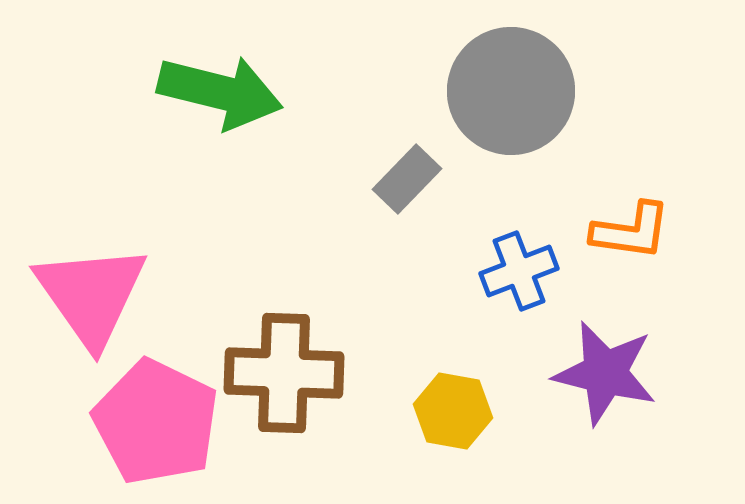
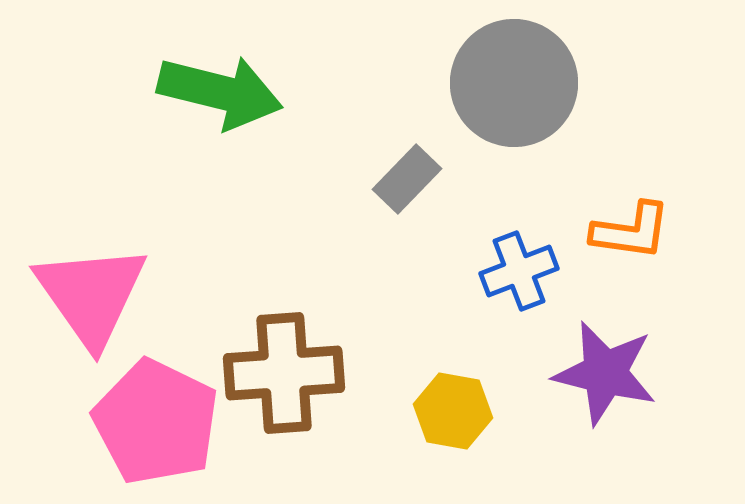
gray circle: moved 3 px right, 8 px up
brown cross: rotated 6 degrees counterclockwise
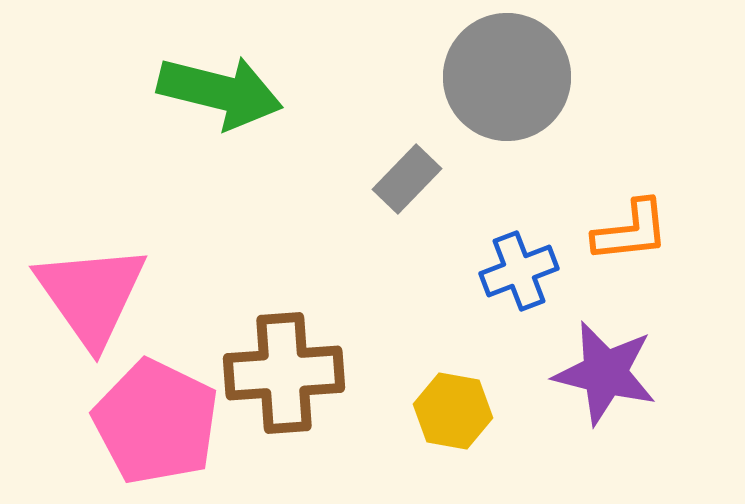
gray circle: moved 7 px left, 6 px up
orange L-shape: rotated 14 degrees counterclockwise
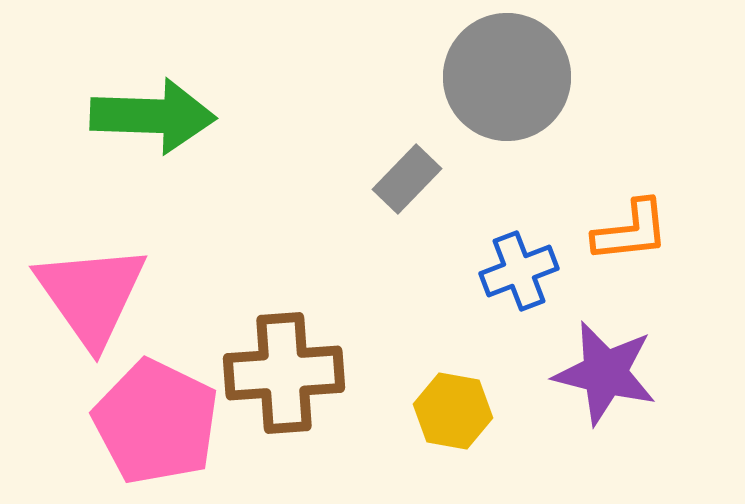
green arrow: moved 67 px left, 24 px down; rotated 12 degrees counterclockwise
